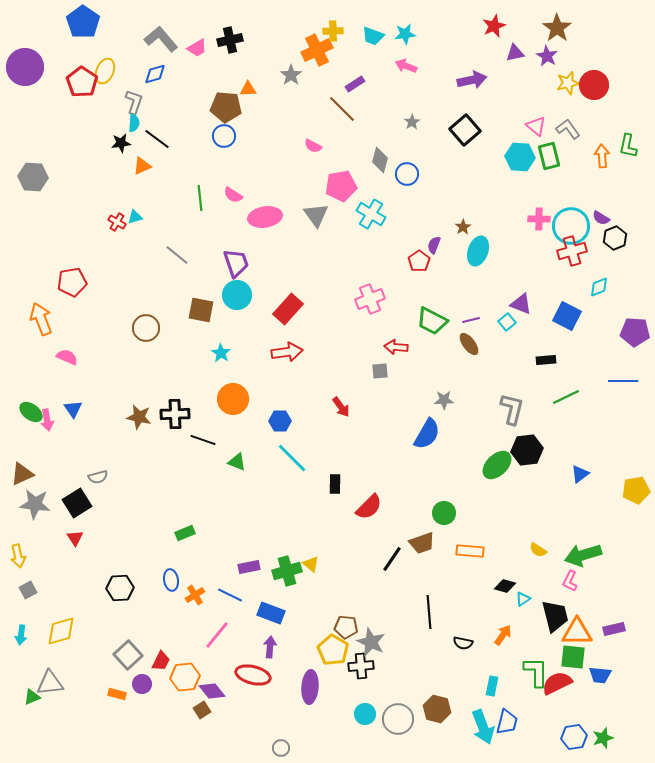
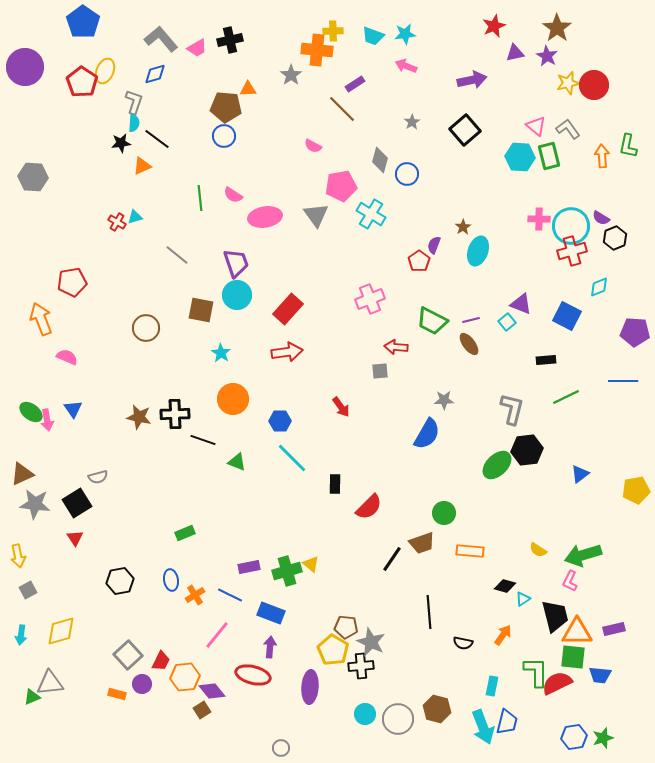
orange cross at (317, 50): rotated 32 degrees clockwise
black hexagon at (120, 588): moved 7 px up; rotated 8 degrees counterclockwise
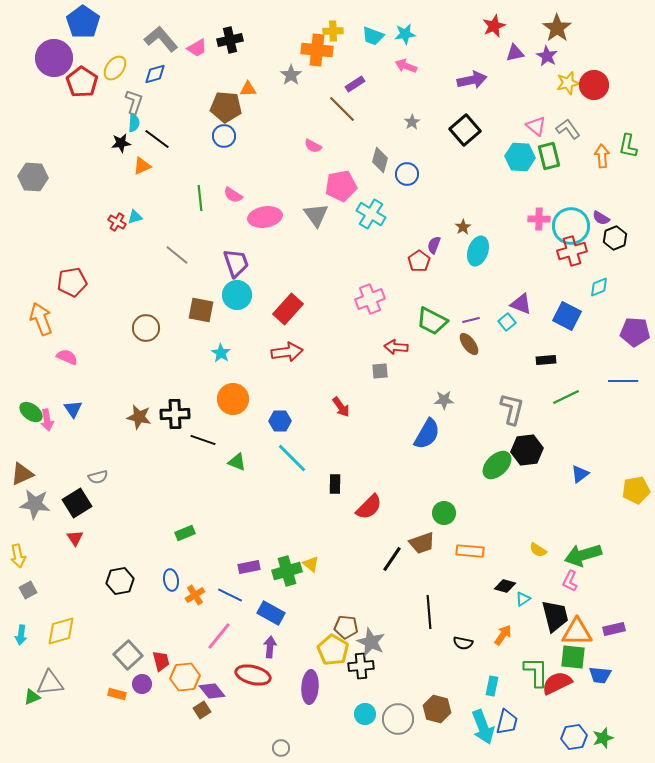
purple circle at (25, 67): moved 29 px right, 9 px up
yellow ellipse at (105, 71): moved 10 px right, 3 px up; rotated 15 degrees clockwise
blue rectangle at (271, 613): rotated 8 degrees clockwise
pink line at (217, 635): moved 2 px right, 1 px down
red trapezoid at (161, 661): rotated 40 degrees counterclockwise
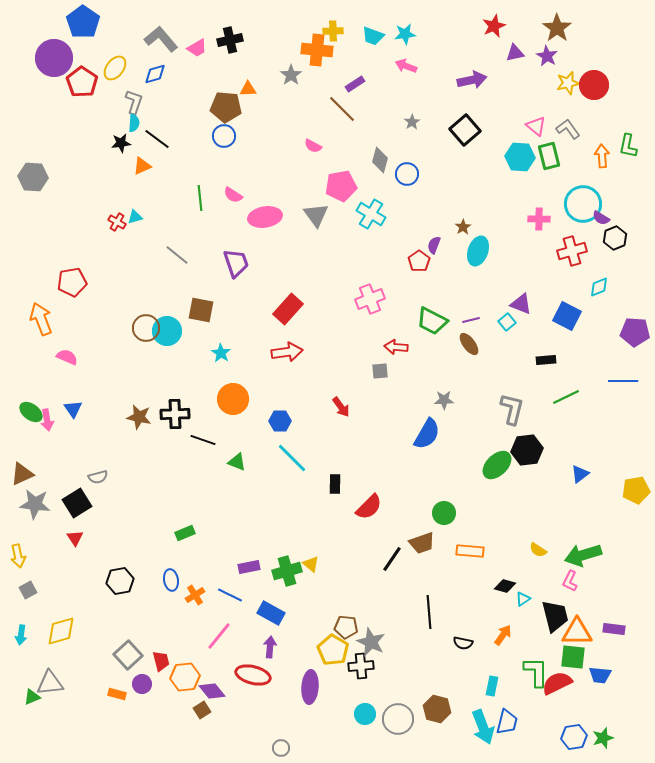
cyan circle at (571, 226): moved 12 px right, 22 px up
cyan circle at (237, 295): moved 70 px left, 36 px down
purple rectangle at (614, 629): rotated 20 degrees clockwise
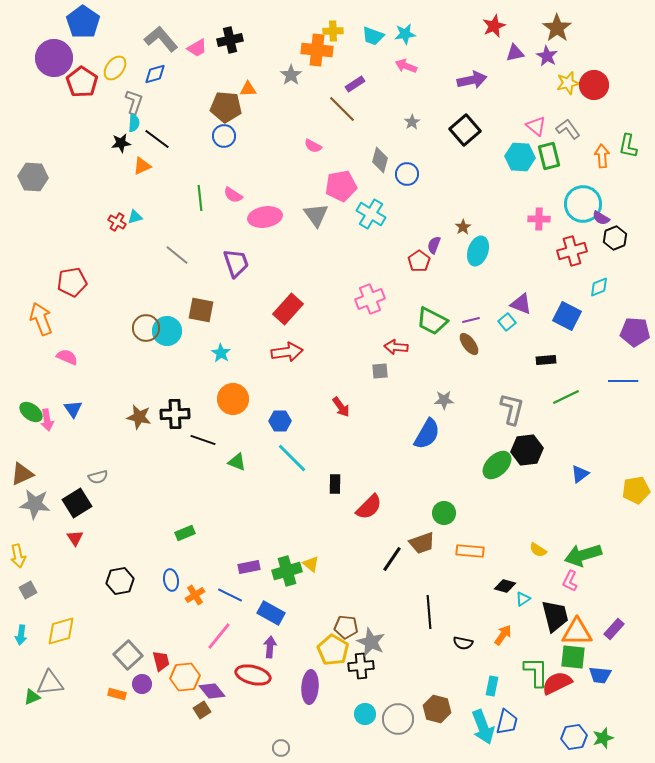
purple rectangle at (614, 629): rotated 55 degrees counterclockwise
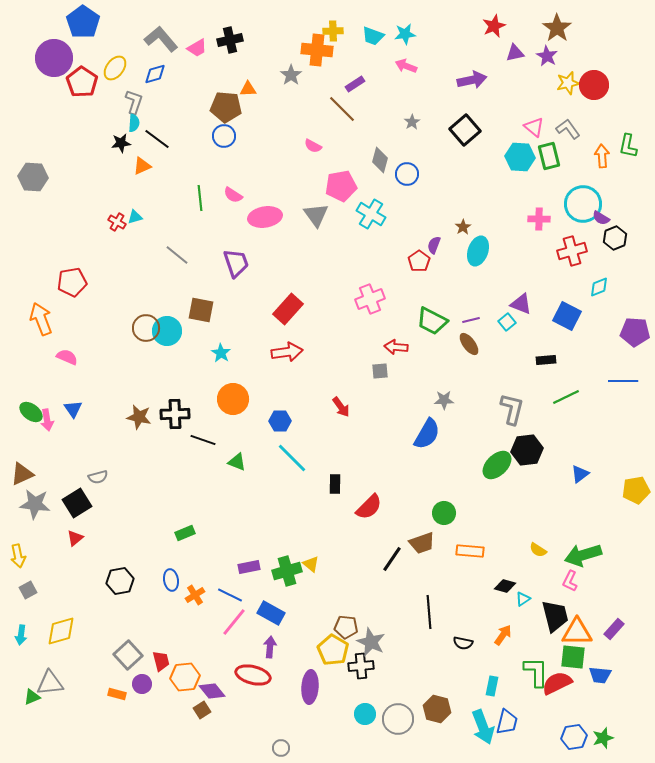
pink triangle at (536, 126): moved 2 px left, 1 px down
red triangle at (75, 538): rotated 24 degrees clockwise
pink line at (219, 636): moved 15 px right, 14 px up
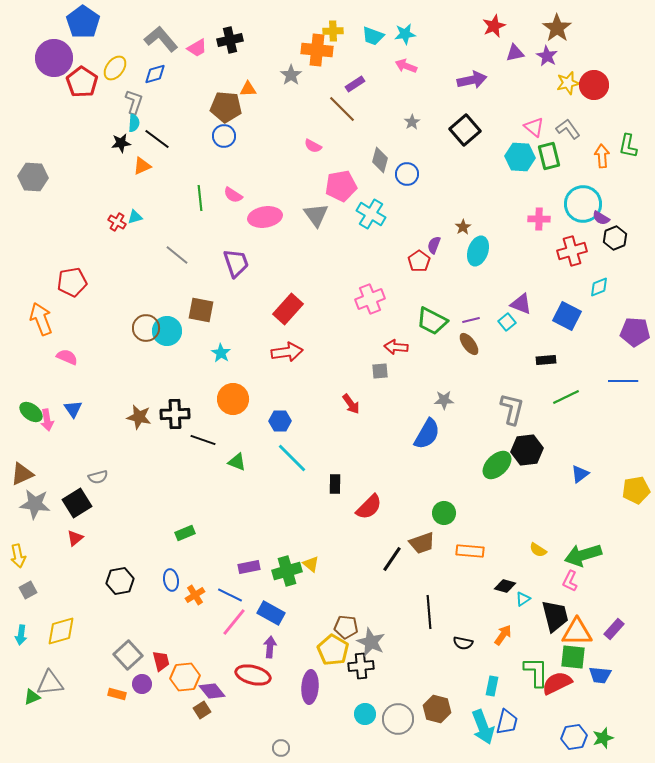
red arrow at (341, 407): moved 10 px right, 3 px up
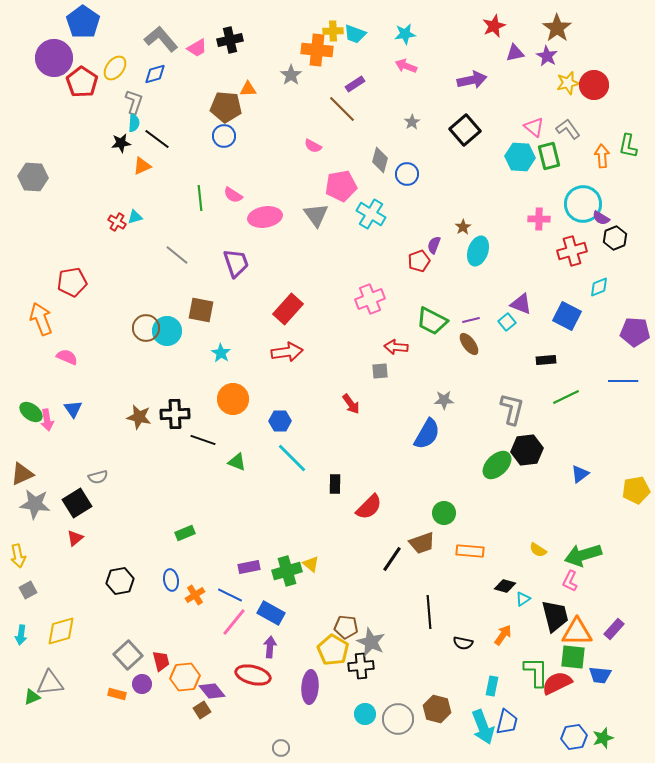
cyan trapezoid at (373, 36): moved 18 px left, 2 px up
red pentagon at (419, 261): rotated 15 degrees clockwise
